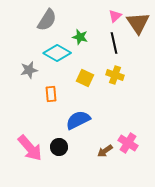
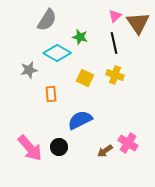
blue semicircle: moved 2 px right
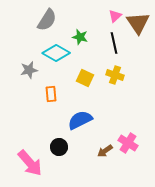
cyan diamond: moved 1 px left
pink arrow: moved 15 px down
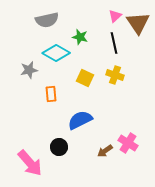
gray semicircle: rotated 45 degrees clockwise
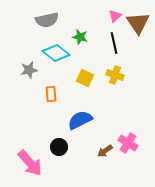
cyan diamond: rotated 8 degrees clockwise
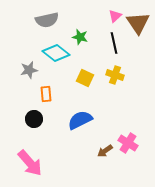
orange rectangle: moved 5 px left
black circle: moved 25 px left, 28 px up
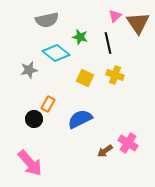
black line: moved 6 px left
orange rectangle: moved 2 px right, 10 px down; rotated 35 degrees clockwise
blue semicircle: moved 1 px up
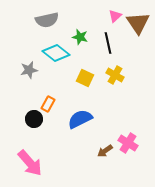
yellow cross: rotated 12 degrees clockwise
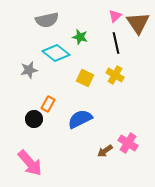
black line: moved 8 px right
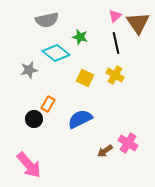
pink arrow: moved 1 px left, 2 px down
